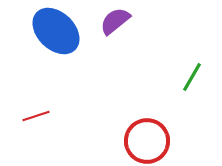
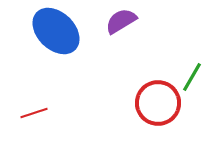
purple semicircle: moved 6 px right; rotated 8 degrees clockwise
red line: moved 2 px left, 3 px up
red circle: moved 11 px right, 38 px up
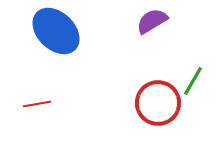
purple semicircle: moved 31 px right
green line: moved 1 px right, 4 px down
red line: moved 3 px right, 9 px up; rotated 8 degrees clockwise
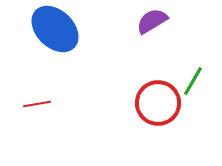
blue ellipse: moved 1 px left, 2 px up
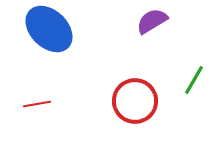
blue ellipse: moved 6 px left
green line: moved 1 px right, 1 px up
red circle: moved 23 px left, 2 px up
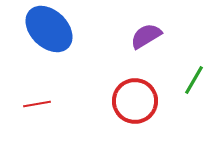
purple semicircle: moved 6 px left, 15 px down
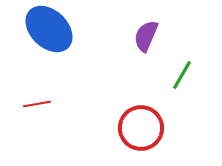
purple semicircle: rotated 36 degrees counterclockwise
green line: moved 12 px left, 5 px up
red circle: moved 6 px right, 27 px down
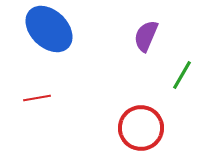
red line: moved 6 px up
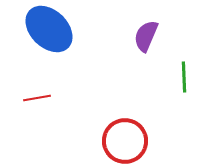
green line: moved 2 px right, 2 px down; rotated 32 degrees counterclockwise
red circle: moved 16 px left, 13 px down
